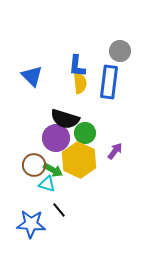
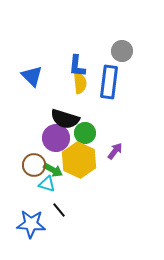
gray circle: moved 2 px right
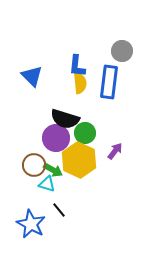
blue star: rotated 24 degrees clockwise
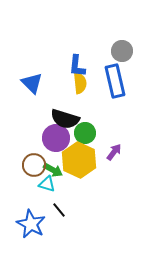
blue triangle: moved 7 px down
blue rectangle: moved 6 px right, 1 px up; rotated 20 degrees counterclockwise
purple arrow: moved 1 px left, 1 px down
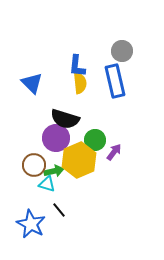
green circle: moved 10 px right, 7 px down
yellow hexagon: rotated 12 degrees clockwise
green arrow: moved 1 px right, 1 px down; rotated 42 degrees counterclockwise
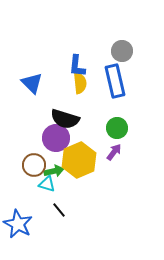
green circle: moved 22 px right, 12 px up
blue star: moved 13 px left
